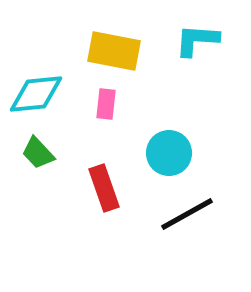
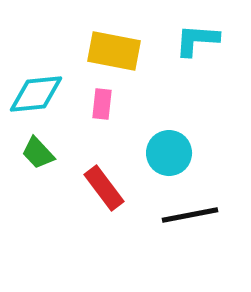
pink rectangle: moved 4 px left
red rectangle: rotated 18 degrees counterclockwise
black line: moved 3 px right, 1 px down; rotated 18 degrees clockwise
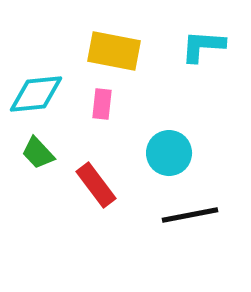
cyan L-shape: moved 6 px right, 6 px down
red rectangle: moved 8 px left, 3 px up
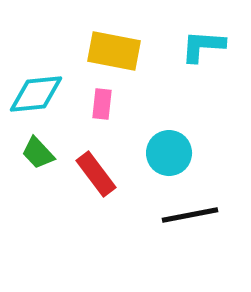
red rectangle: moved 11 px up
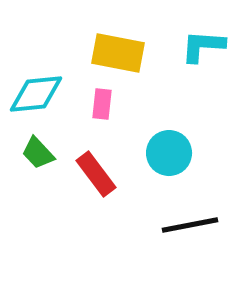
yellow rectangle: moved 4 px right, 2 px down
black line: moved 10 px down
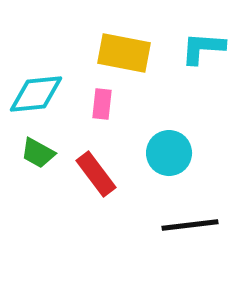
cyan L-shape: moved 2 px down
yellow rectangle: moved 6 px right
green trapezoid: rotated 18 degrees counterclockwise
black line: rotated 4 degrees clockwise
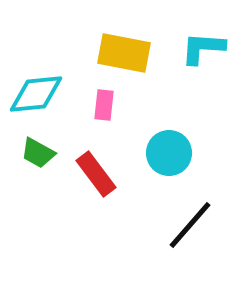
pink rectangle: moved 2 px right, 1 px down
black line: rotated 42 degrees counterclockwise
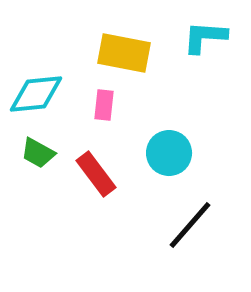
cyan L-shape: moved 2 px right, 11 px up
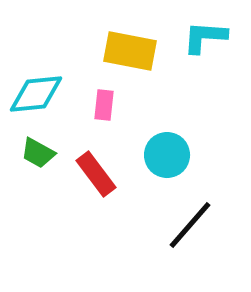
yellow rectangle: moved 6 px right, 2 px up
cyan circle: moved 2 px left, 2 px down
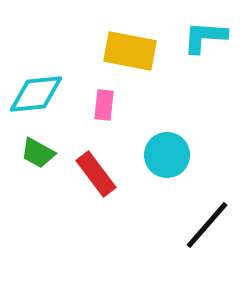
black line: moved 17 px right
